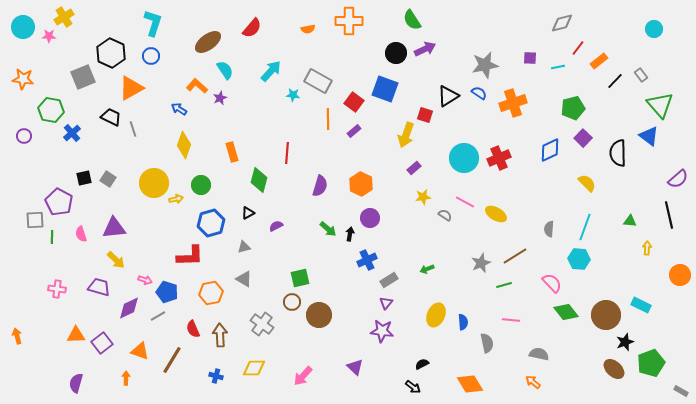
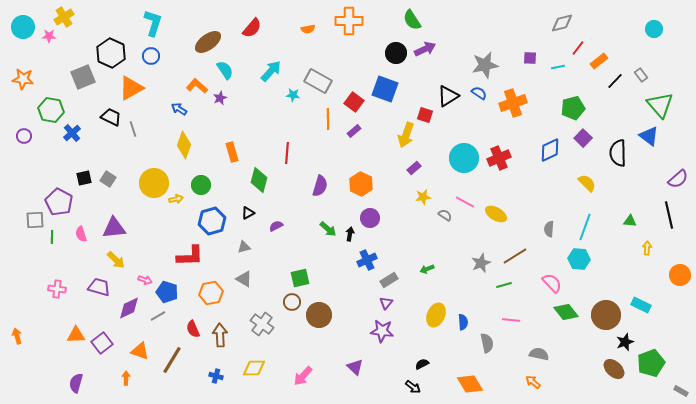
blue hexagon at (211, 223): moved 1 px right, 2 px up
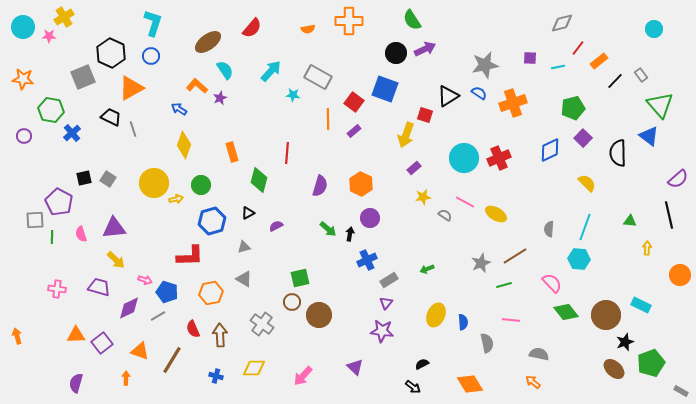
gray rectangle at (318, 81): moved 4 px up
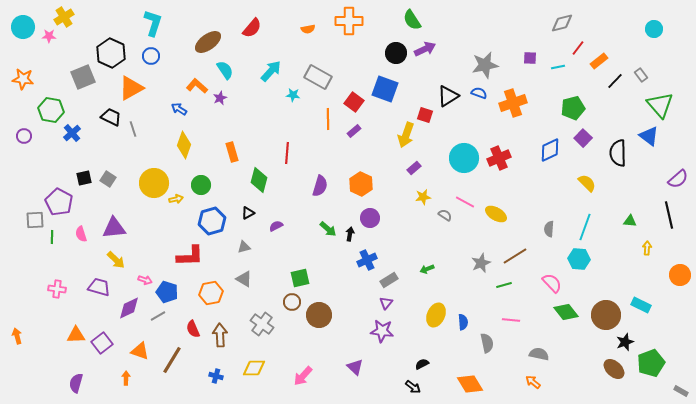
blue semicircle at (479, 93): rotated 14 degrees counterclockwise
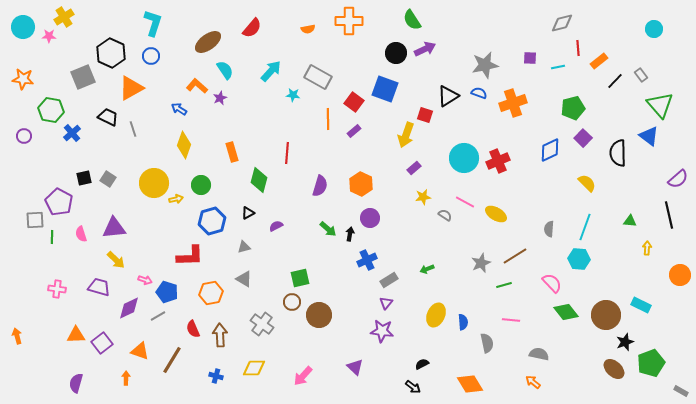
red line at (578, 48): rotated 42 degrees counterclockwise
black trapezoid at (111, 117): moved 3 px left
red cross at (499, 158): moved 1 px left, 3 px down
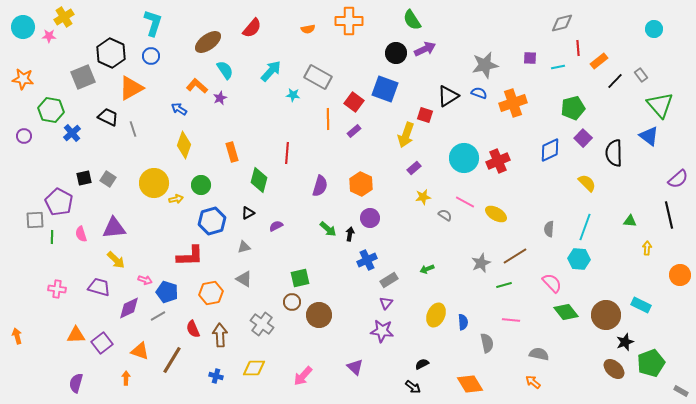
black semicircle at (618, 153): moved 4 px left
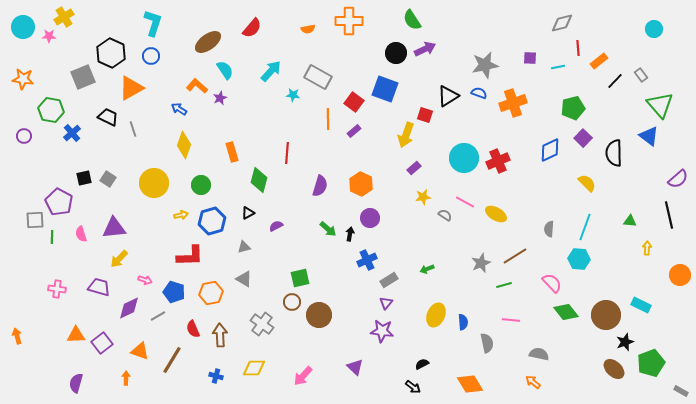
yellow arrow at (176, 199): moved 5 px right, 16 px down
yellow arrow at (116, 260): moved 3 px right, 1 px up; rotated 90 degrees clockwise
blue pentagon at (167, 292): moved 7 px right
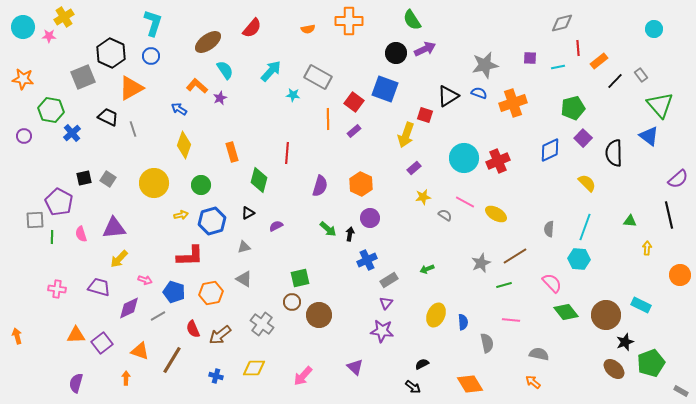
brown arrow at (220, 335): rotated 125 degrees counterclockwise
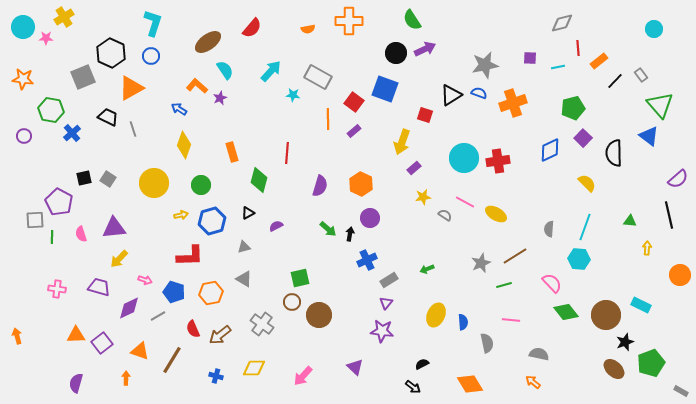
pink star at (49, 36): moved 3 px left, 2 px down
black triangle at (448, 96): moved 3 px right, 1 px up
yellow arrow at (406, 135): moved 4 px left, 7 px down
red cross at (498, 161): rotated 15 degrees clockwise
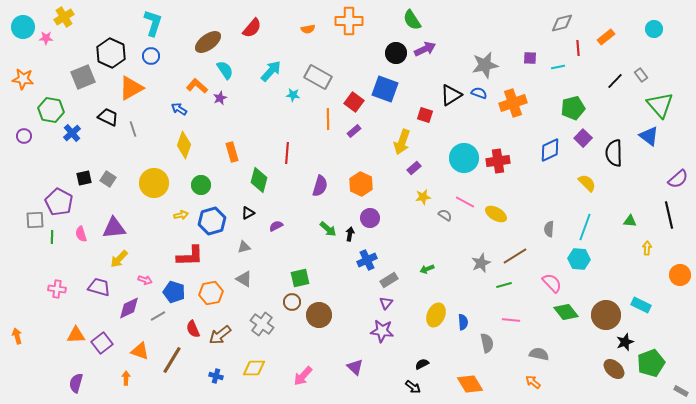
orange rectangle at (599, 61): moved 7 px right, 24 px up
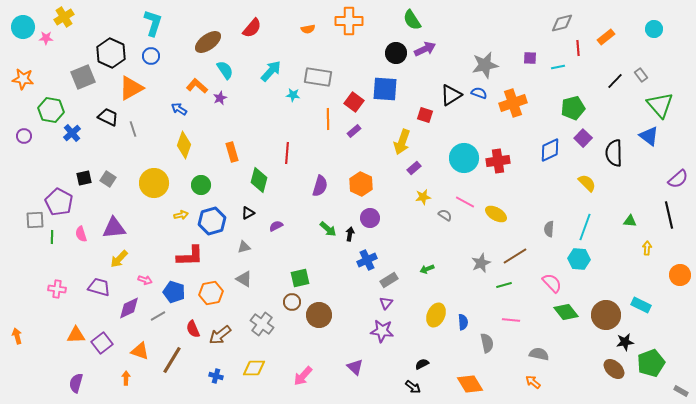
gray rectangle at (318, 77): rotated 20 degrees counterclockwise
blue square at (385, 89): rotated 16 degrees counterclockwise
black star at (625, 342): rotated 12 degrees clockwise
